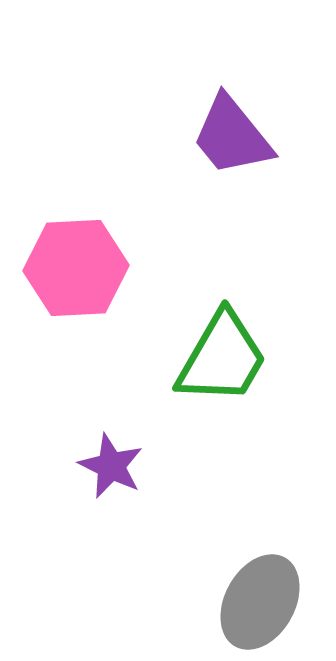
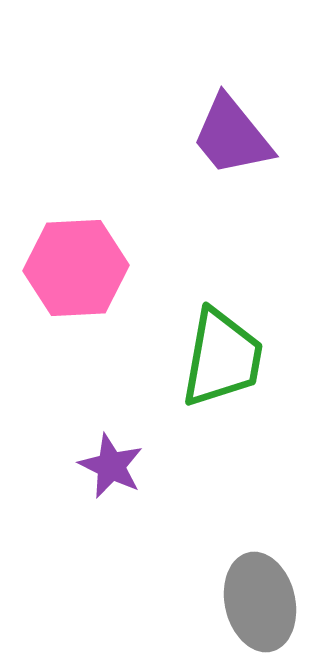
green trapezoid: rotated 20 degrees counterclockwise
gray ellipse: rotated 42 degrees counterclockwise
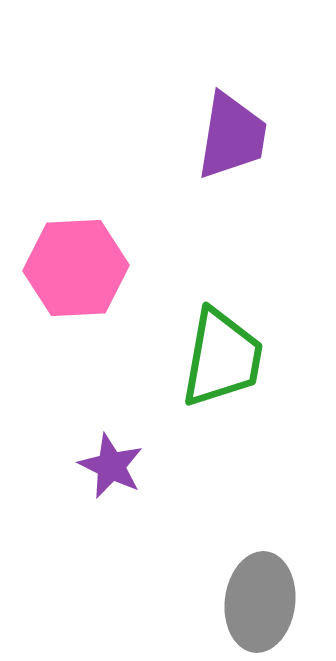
purple trapezoid: rotated 132 degrees counterclockwise
gray ellipse: rotated 20 degrees clockwise
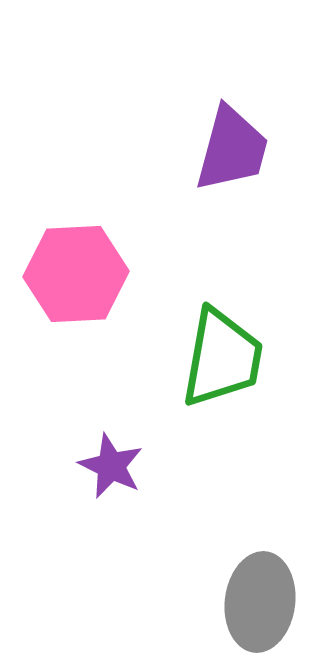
purple trapezoid: moved 13 px down; rotated 6 degrees clockwise
pink hexagon: moved 6 px down
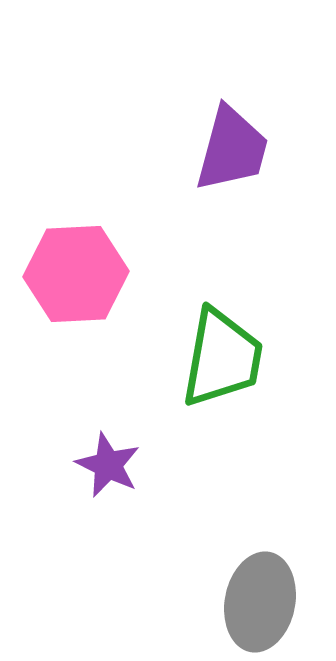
purple star: moved 3 px left, 1 px up
gray ellipse: rotated 4 degrees clockwise
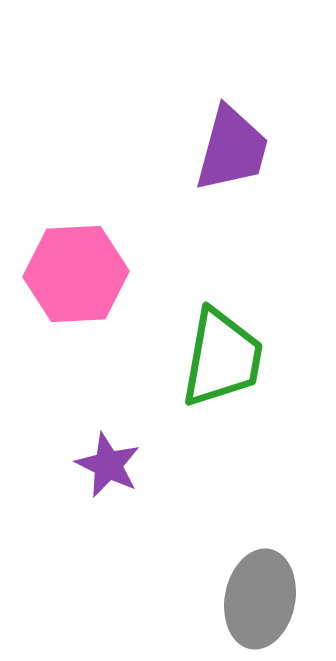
gray ellipse: moved 3 px up
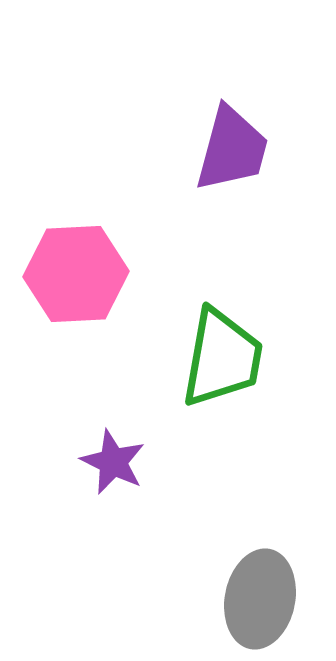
purple star: moved 5 px right, 3 px up
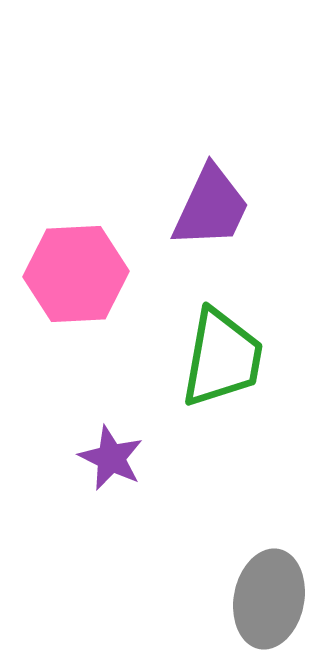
purple trapezoid: moved 21 px left, 58 px down; rotated 10 degrees clockwise
purple star: moved 2 px left, 4 px up
gray ellipse: moved 9 px right
